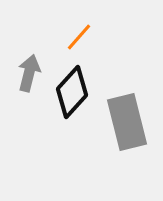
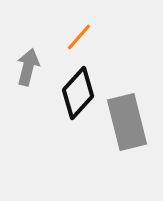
gray arrow: moved 1 px left, 6 px up
black diamond: moved 6 px right, 1 px down
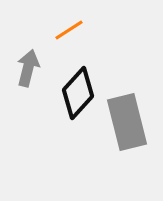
orange line: moved 10 px left, 7 px up; rotated 16 degrees clockwise
gray arrow: moved 1 px down
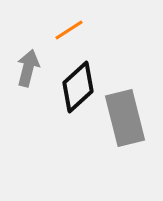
black diamond: moved 6 px up; rotated 6 degrees clockwise
gray rectangle: moved 2 px left, 4 px up
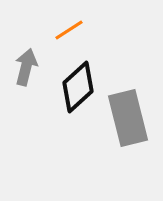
gray arrow: moved 2 px left, 1 px up
gray rectangle: moved 3 px right
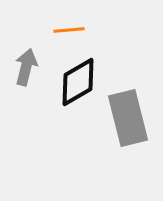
orange line: rotated 28 degrees clockwise
black diamond: moved 5 px up; rotated 12 degrees clockwise
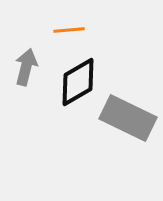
gray rectangle: rotated 50 degrees counterclockwise
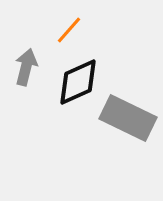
orange line: rotated 44 degrees counterclockwise
black diamond: rotated 6 degrees clockwise
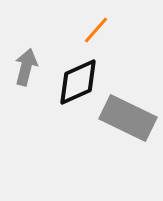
orange line: moved 27 px right
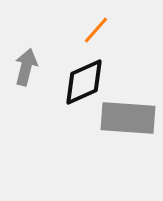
black diamond: moved 6 px right
gray rectangle: rotated 22 degrees counterclockwise
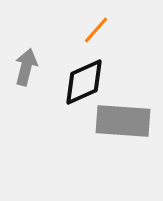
gray rectangle: moved 5 px left, 3 px down
